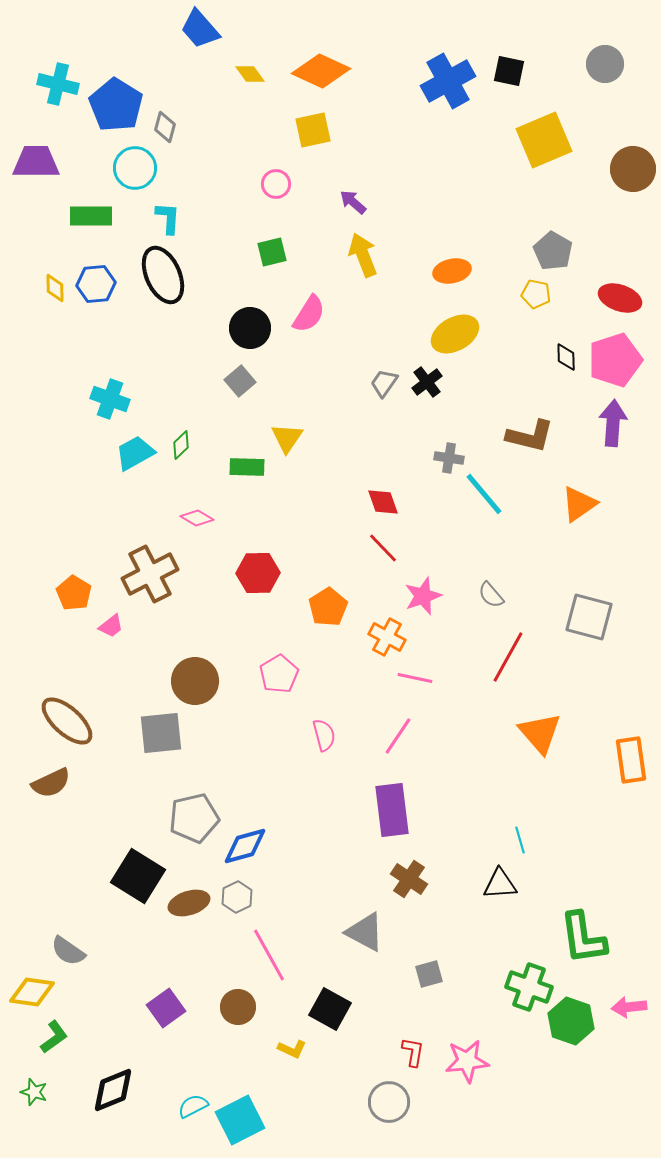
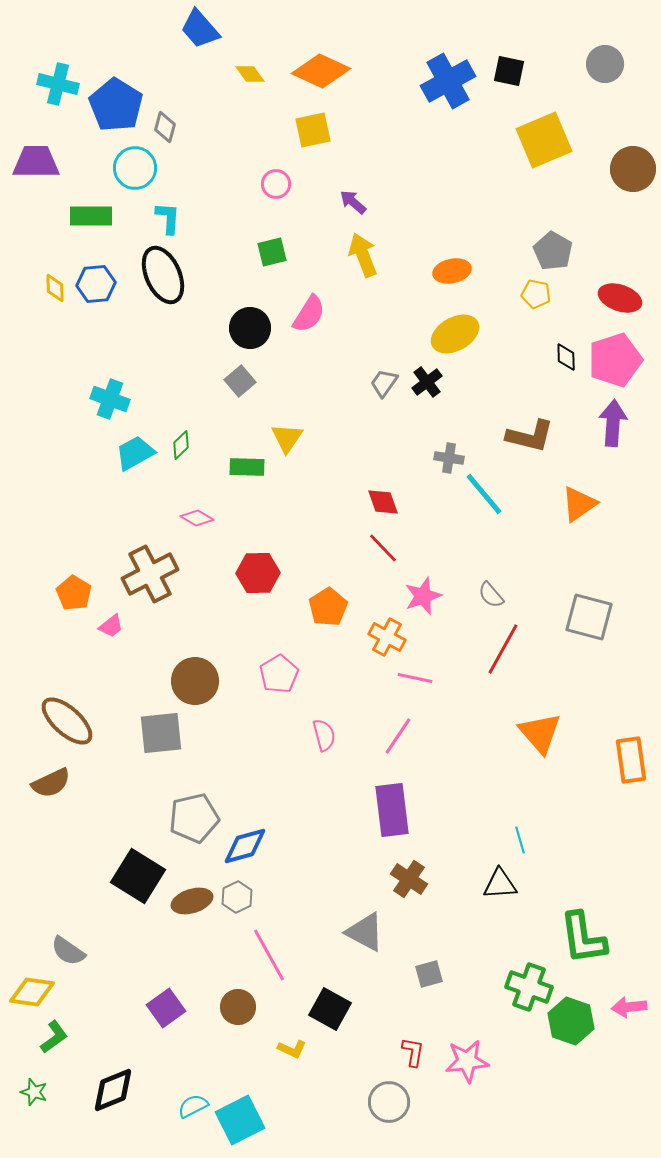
red line at (508, 657): moved 5 px left, 8 px up
brown ellipse at (189, 903): moved 3 px right, 2 px up
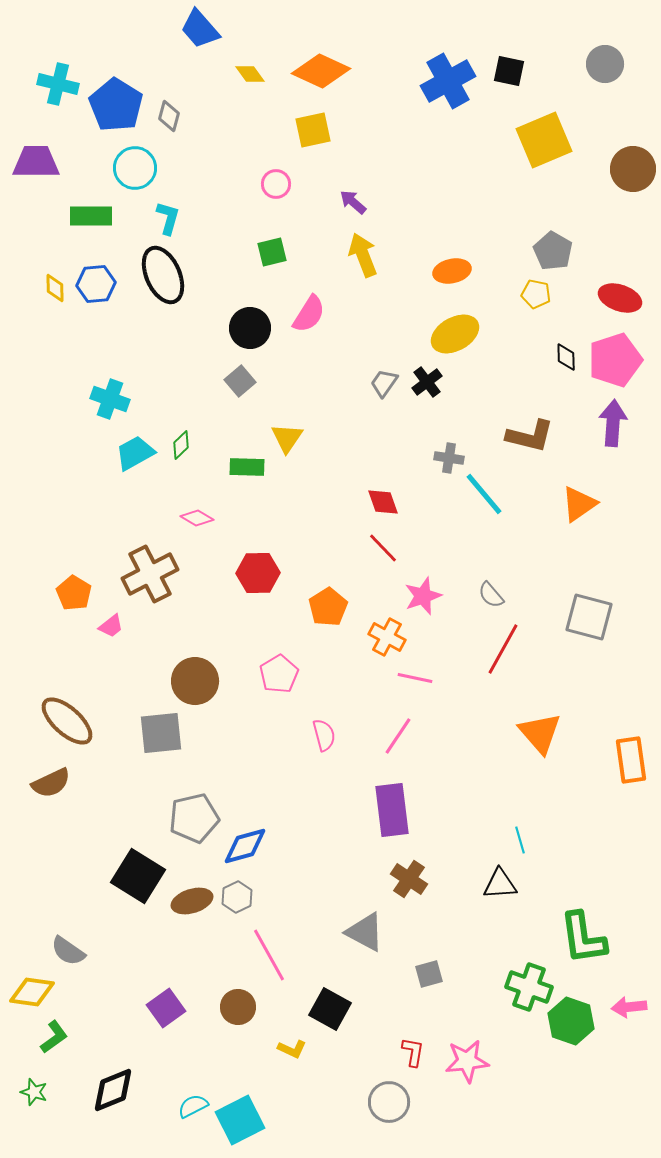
gray diamond at (165, 127): moved 4 px right, 11 px up
cyan L-shape at (168, 218): rotated 12 degrees clockwise
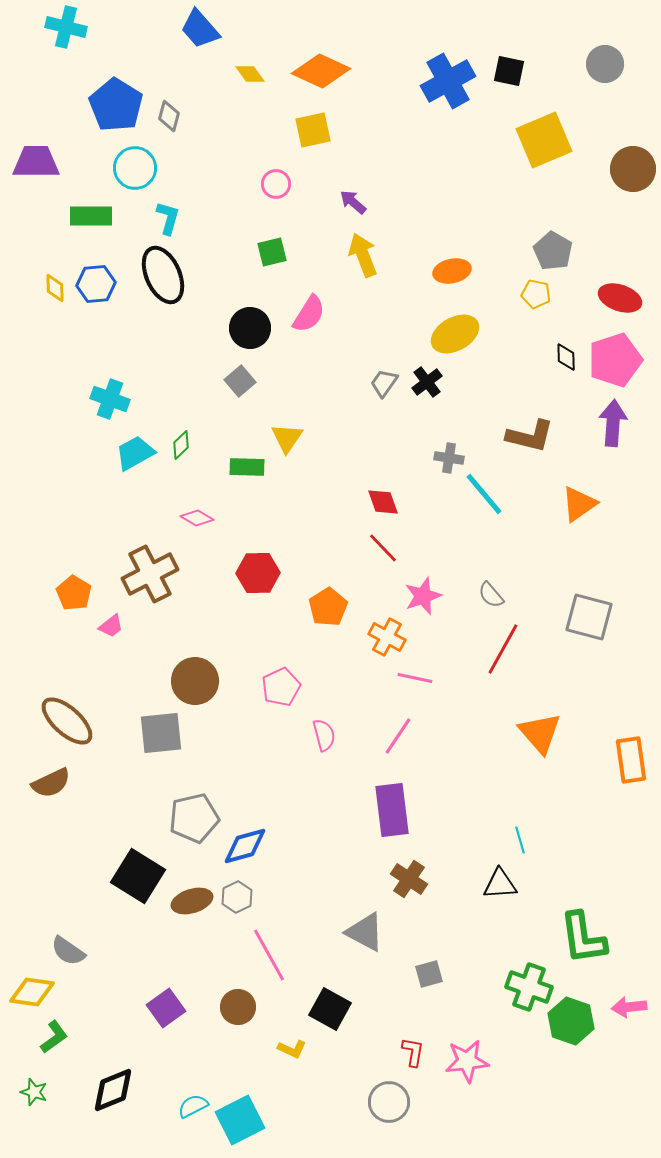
cyan cross at (58, 84): moved 8 px right, 57 px up
pink pentagon at (279, 674): moved 2 px right, 13 px down; rotated 6 degrees clockwise
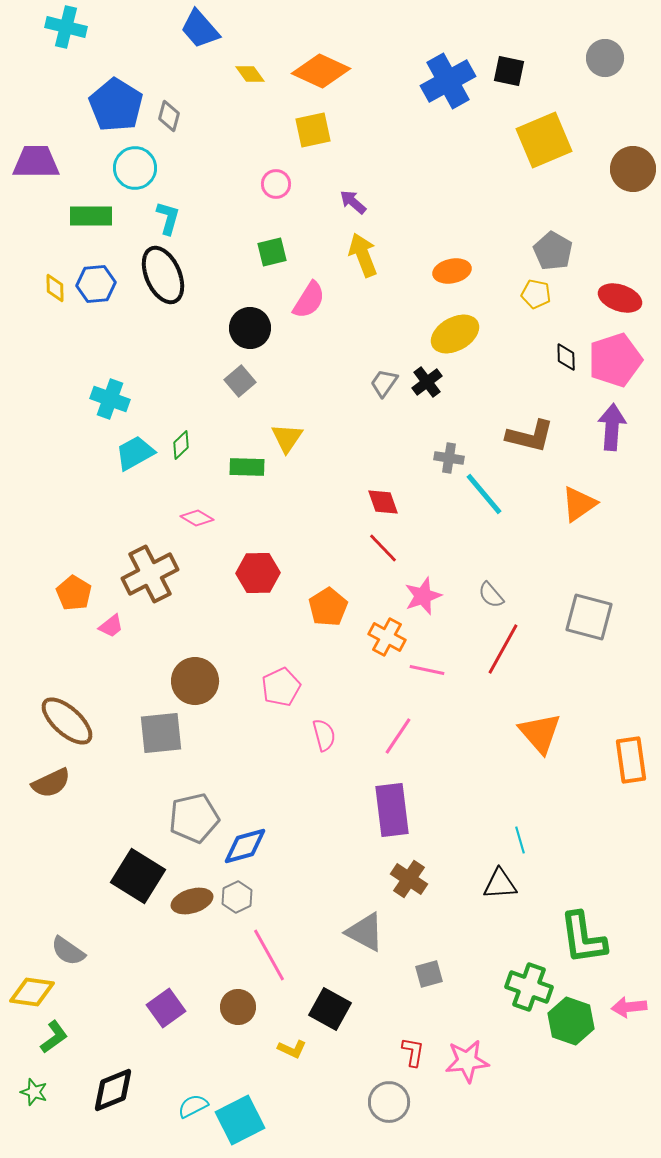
gray circle at (605, 64): moved 6 px up
pink semicircle at (309, 314): moved 14 px up
purple arrow at (613, 423): moved 1 px left, 4 px down
pink line at (415, 678): moved 12 px right, 8 px up
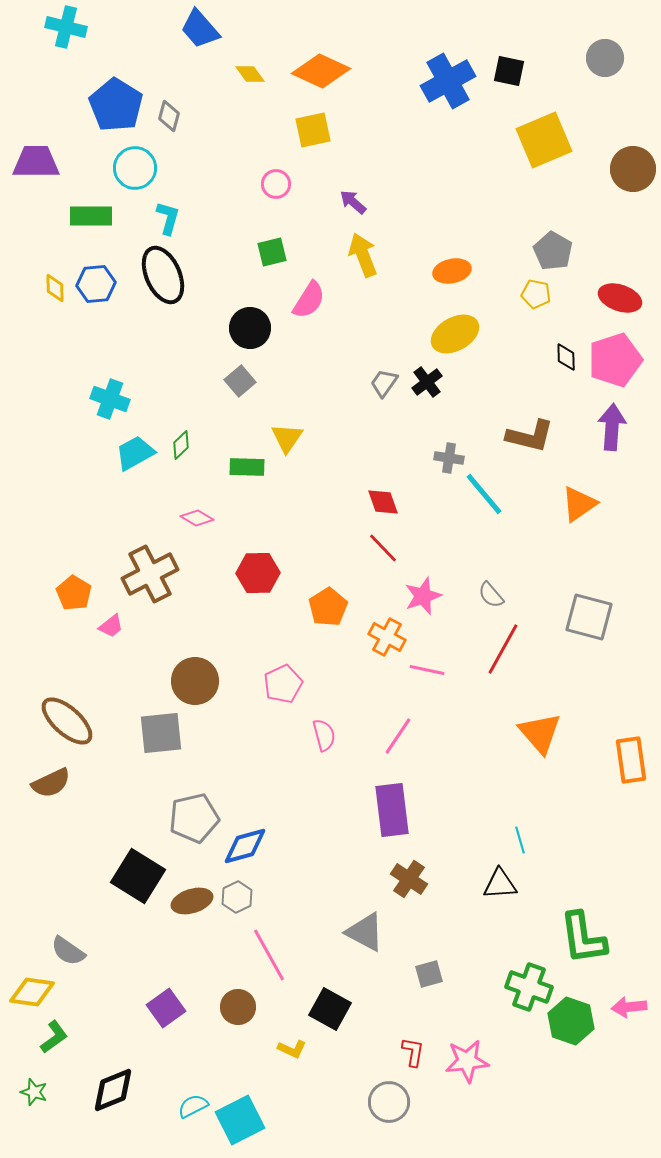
pink pentagon at (281, 687): moved 2 px right, 3 px up
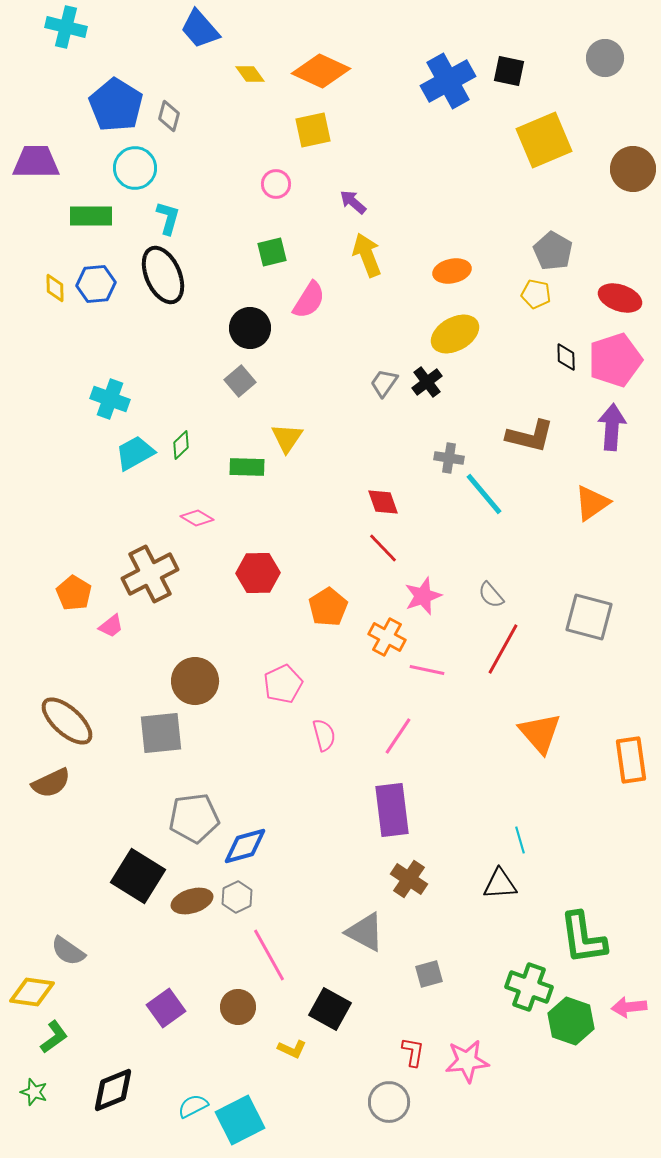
yellow arrow at (363, 255): moved 4 px right
orange triangle at (579, 504): moved 13 px right, 1 px up
gray pentagon at (194, 818): rotated 6 degrees clockwise
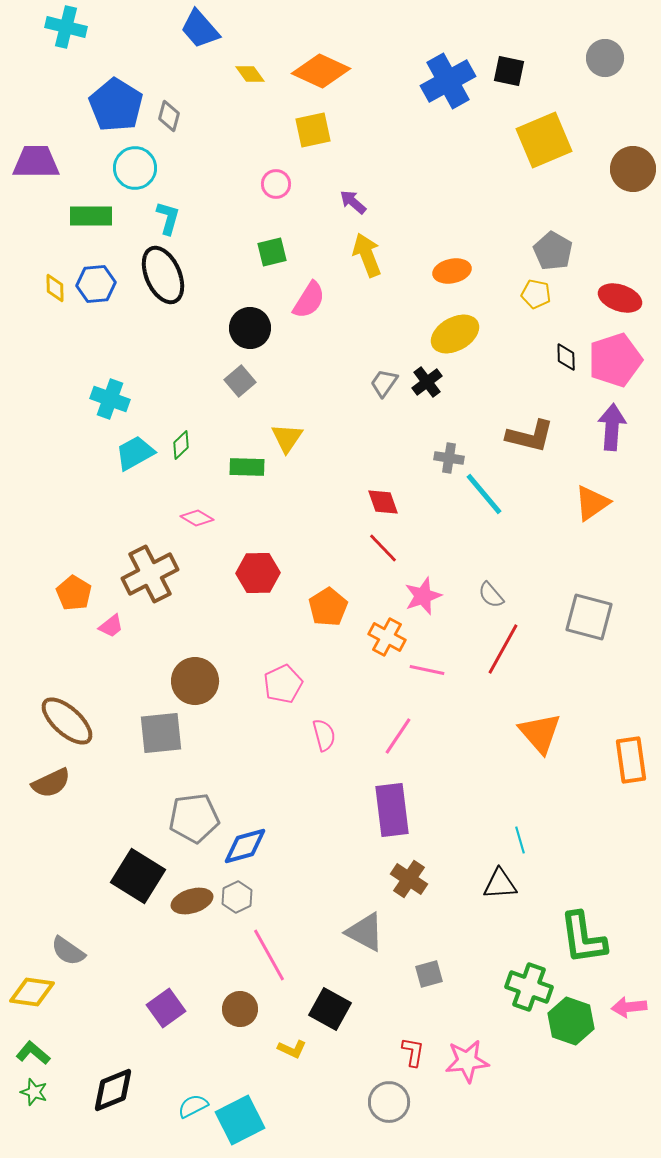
brown circle at (238, 1007): moved 2 px right, 2 px down
green L-shape at (54, 1037): moved 21 px left, 16 px down; rotated 104 degrees counterclockwise
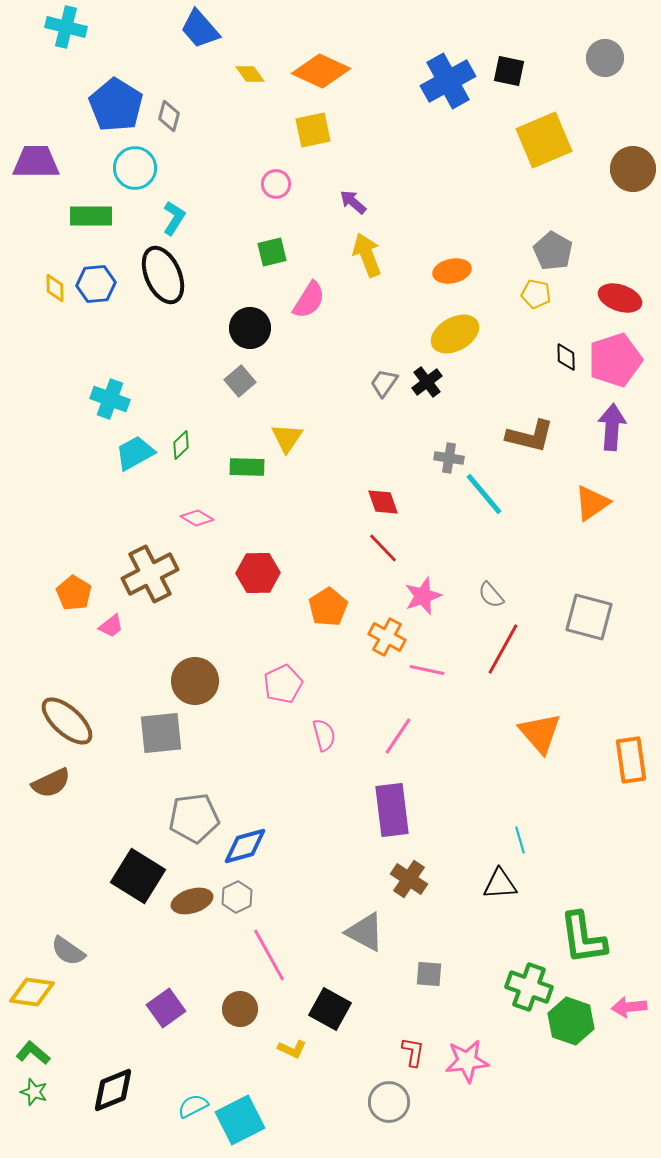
cyan L-shape at (168, 218): moved 6 px right; rotated 16 degrees clockwise
gray square at (429, 974): rotated 20 degrees clockwise
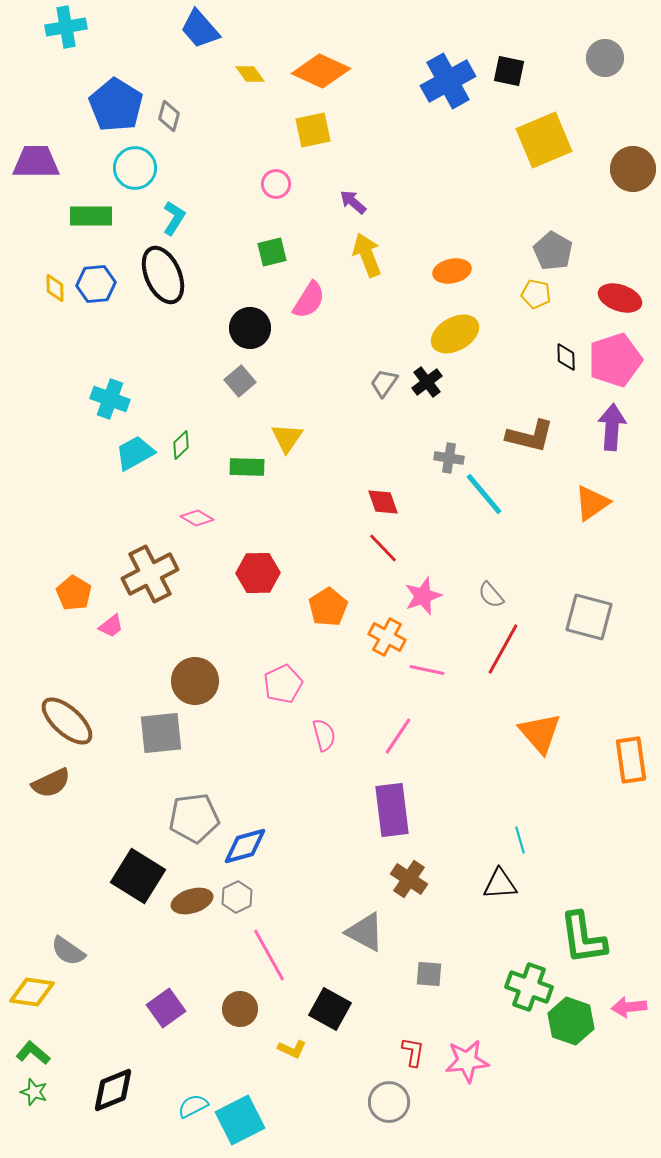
cyan cross at (66, 27): rotated 24 degrees counterclockwise
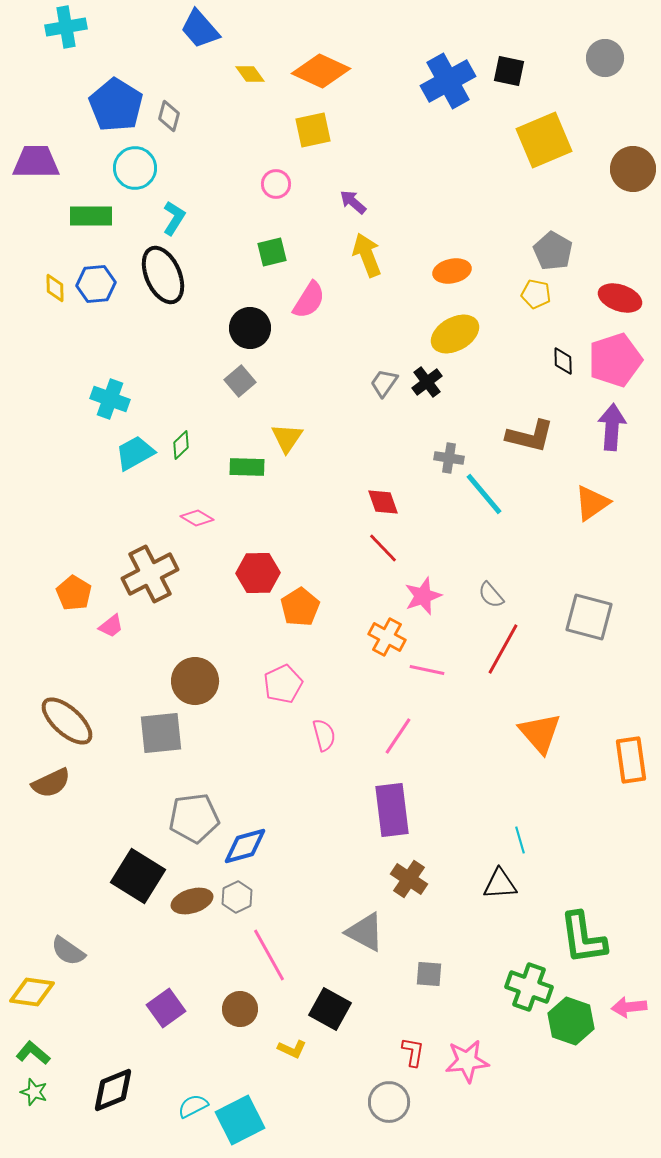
black diamond at (566, 357): moved 3 px left, 4 px down
orange pentagon at (328, 607): moved 28 px left
